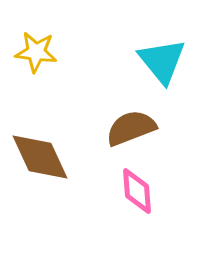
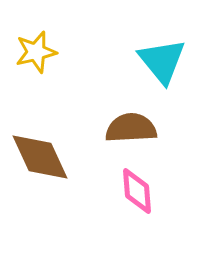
yellow star: rotated 21 degrees counterclockwise
brown semicircle: rotated 18 degrees clockwise
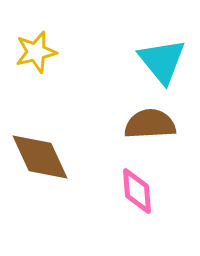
brown semicircle: moved 19 px right, 4 px up
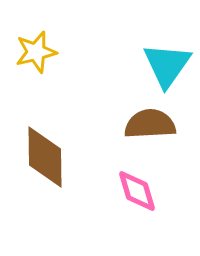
cyan triangle: moved 5 px right, 4 px down; rotated 14 degrees clockwise
brown diamond: moved 5 px right; rotated 24 degrees clockwise
pink diamond: rotated 12 degrees counterclockwise
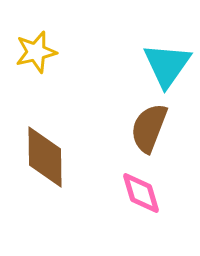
brown semicircle: moved 1 px left, 4 px down; rotated 66 degrees counterclockwise
pink diamond: moved 4 px right, 2 px down
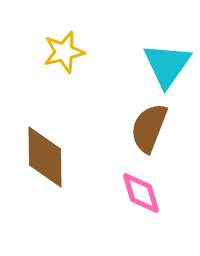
yellow star: moved 28 px right
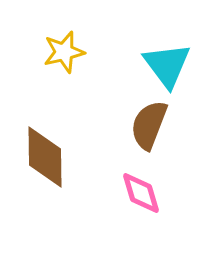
cyan triangle: rotated 12 degrees counterclockwise
brown semicircle: moved 3 px up
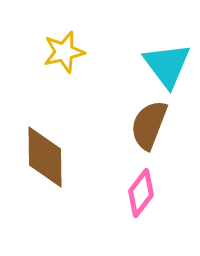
pink diamond: rotated 54 degrees clockwise
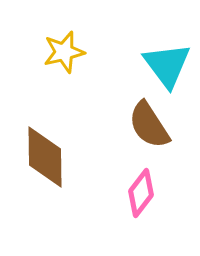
brown semicircle: rotated 54 degrees counterclockwise
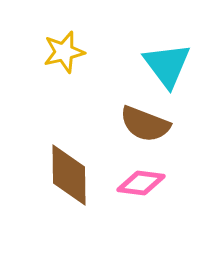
brown semicircle: moved 4 px left, 1 px up; rotated 36 degrees counterclockwise
brown diamond: moved 24 px right, 18 px down
pink diamond: moved 10 px up; rotated 60 degrees clockwise
